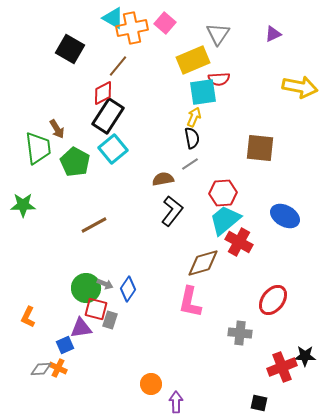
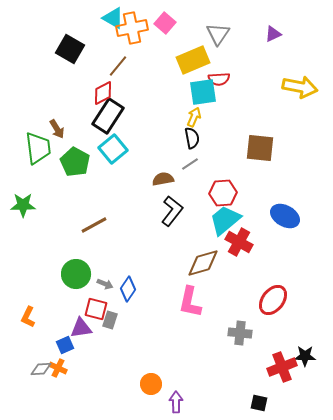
green circle at (86, 288): moved 10 px left, 14 px up
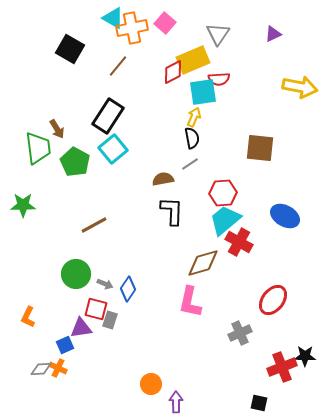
red diamond at (103, 93): moved 70 px right, 21 px up
black L-shape at (172, 211): rotated 36 degrees counterclockwise
gray cross at (240, 333): rotated 30 degrees counterclockwise
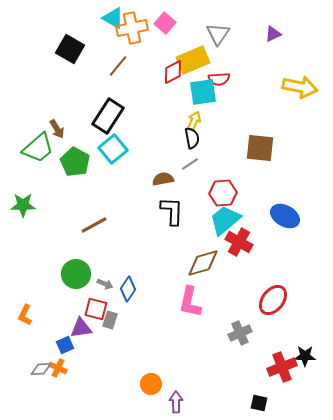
yellow arrow at (194, 117): moved 4 px down
green trapezoid at (38, 148): rotated 56 degrees clockwise
orange L-shape at (28, 317): moved 3 px left, 2 px up
